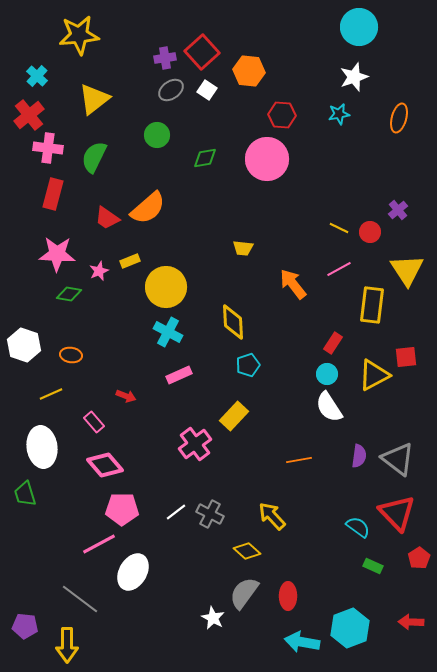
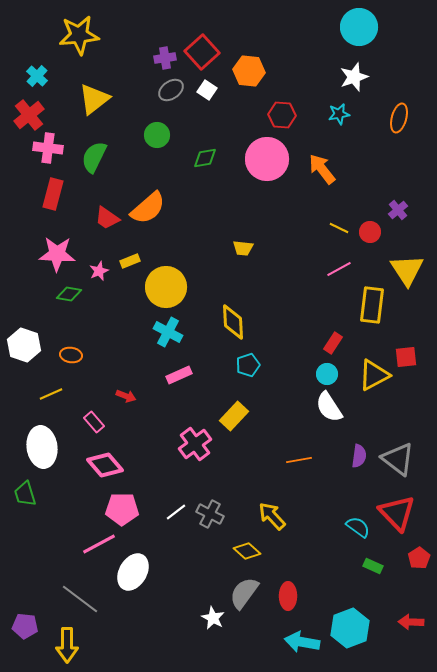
orange arrow at (293, 284): moved 29 px right, 115 px up
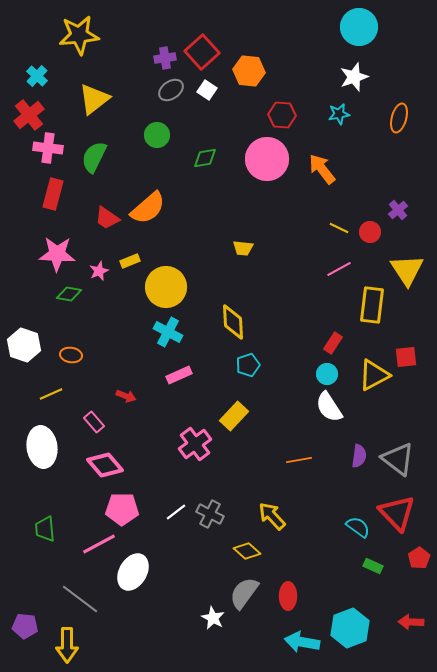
green trapezoid at (25, 494): moved 20 px right, 35 px down; rotated 12 degrees clockwise
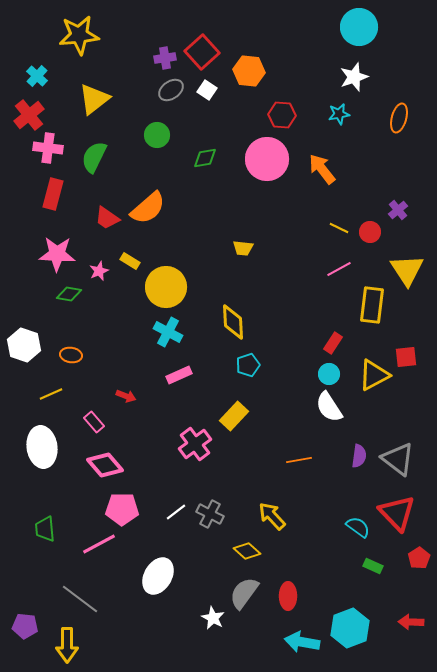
yellow rectangle at (130, 261): rotated 54 degrees clockwise
cyan circle at (327, 374): moved 2 px right
white ellipse at (133, 572): moved 25 px right, 4 px down
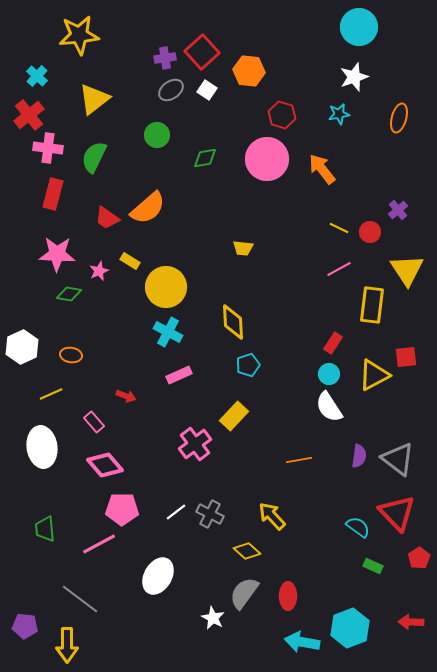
red hexagon at (282, 115): rotated 12 degrees clockwise
white hexagon at (24, 345): moved 2 px left, 2 px down; rotated 16 degrees clockwise
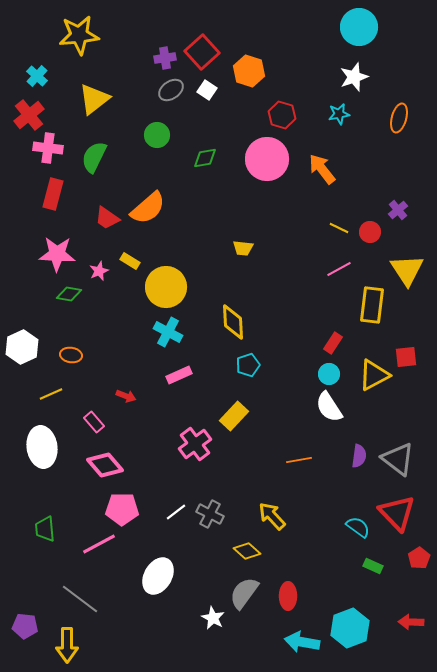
orange hexagon at (249, 71): rotated 12 degrees clockwise
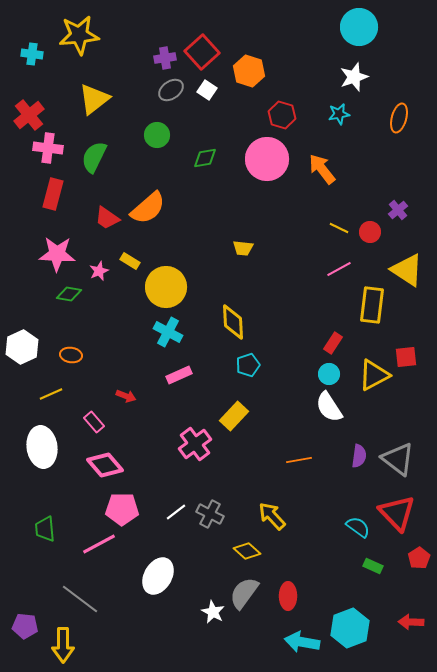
cyan cross at (37, 76): moved 5 px left, 22 px up; rotated 35 degrees counterclockwise
yellow triangle at (407, 270): rotated 24 degrees counterclockwise
white star at (213, 618): moved 6 px up
yellow arrow at (67, 645): moved 4 px left
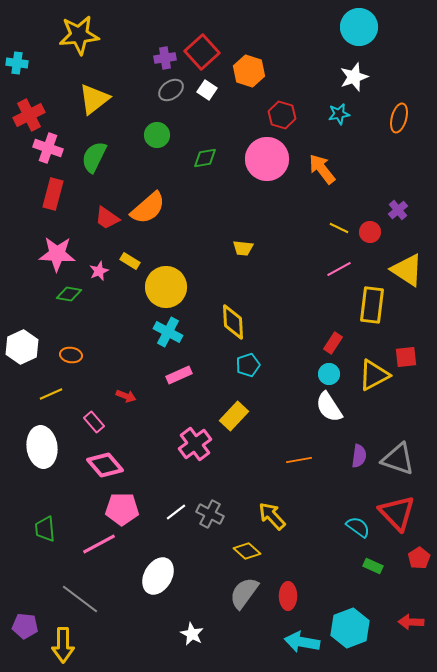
cyan cross at (32, 54): moved 15 px left, 9 px down
red cross at (29, 115): rotated 12 degrees clockwise
pink cross at (48, 148): rotated 12 degrees clockwise
gray triangle at (398, 459): rotated 18 degrees counterclockwise
white star at (213, 612): moved 21 px left, 22 px down
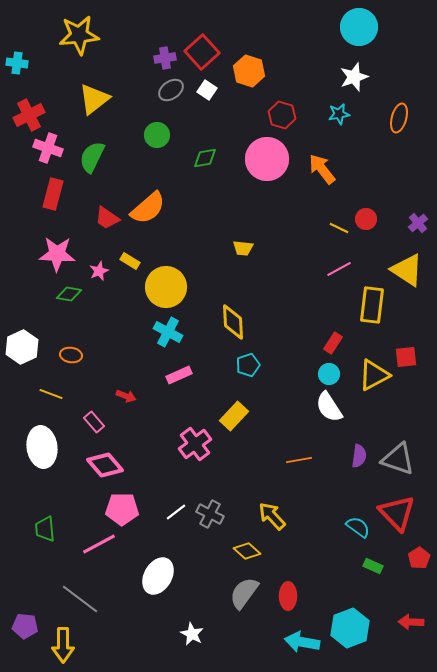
green semicircle at (94, 157): moved 2 px left
purple cross at (398, 210): moved 20 px right, 13 px down
red circle at (370, 232): moved 4 px left, 13 px up
yellow line at (51, 394): rotated 45 degrees clockwise
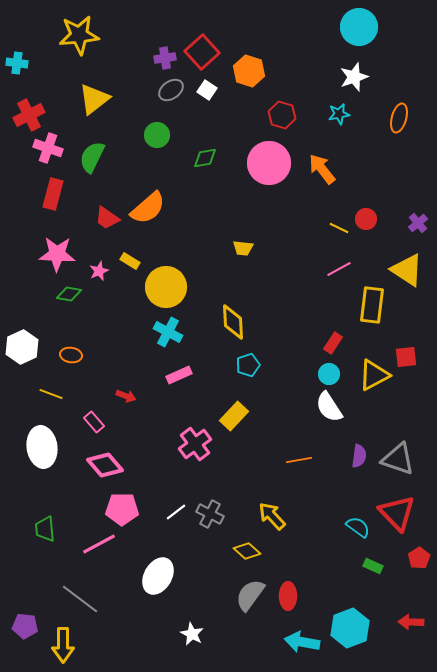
pink circle at (267, 159): moved 2 px right, 4 px down
gray semicircle at (244, 593): moved 6 px right, 2 px down
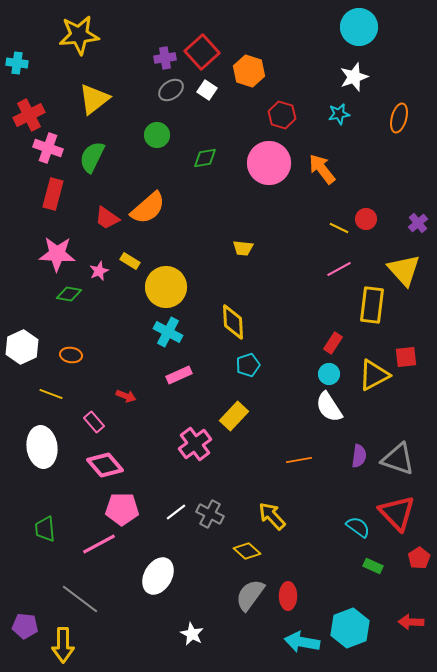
yellow triangle at (407, 270): moved 3 px left; rotated 15 degrees clockwise
